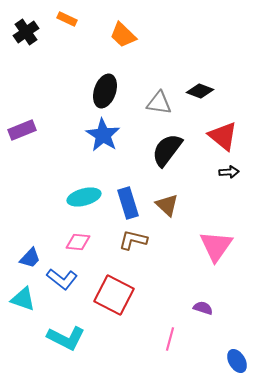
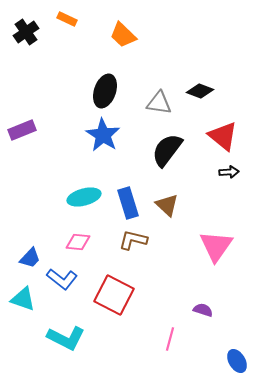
purple semicircle: moved 2 px down
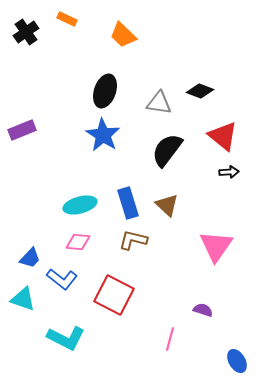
cyan ellipse: moved 4 px left, 8 px down
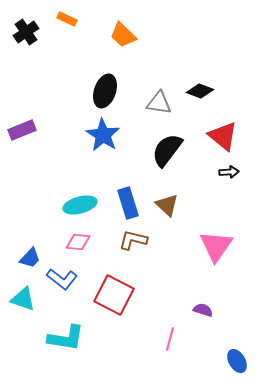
cyan L-shape: rotated 18 degrees counterclockwise
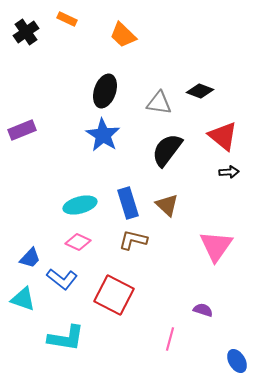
pink diamond: rotated 20 degrees clockwise
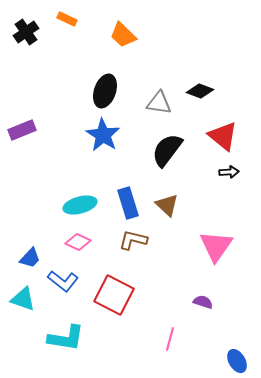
blue L-shape: moved 1 px right, 2 px down
purple semicircle: moved 8 px up
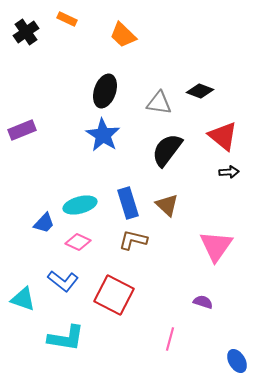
blue trapezoid: moved 14 px right, 35 px up
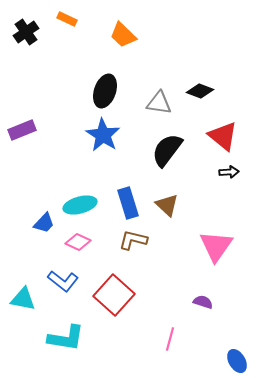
red square: rotated 15 degrees clockwise
cyan triangle: rotated 8 degrees counterclockwise
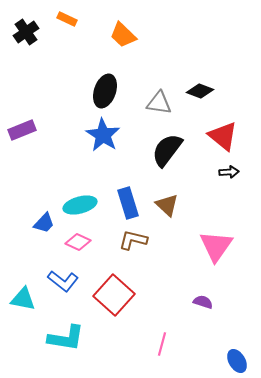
pink line: moved 8 px left, 5 px down
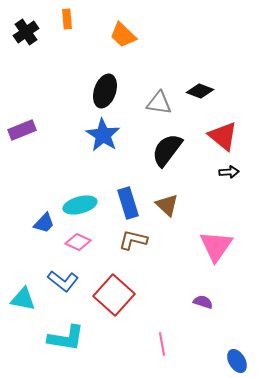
orange rectangle: rotated 60 degrees clockwise
pink line: rotated 25 degrees counterclockwise
